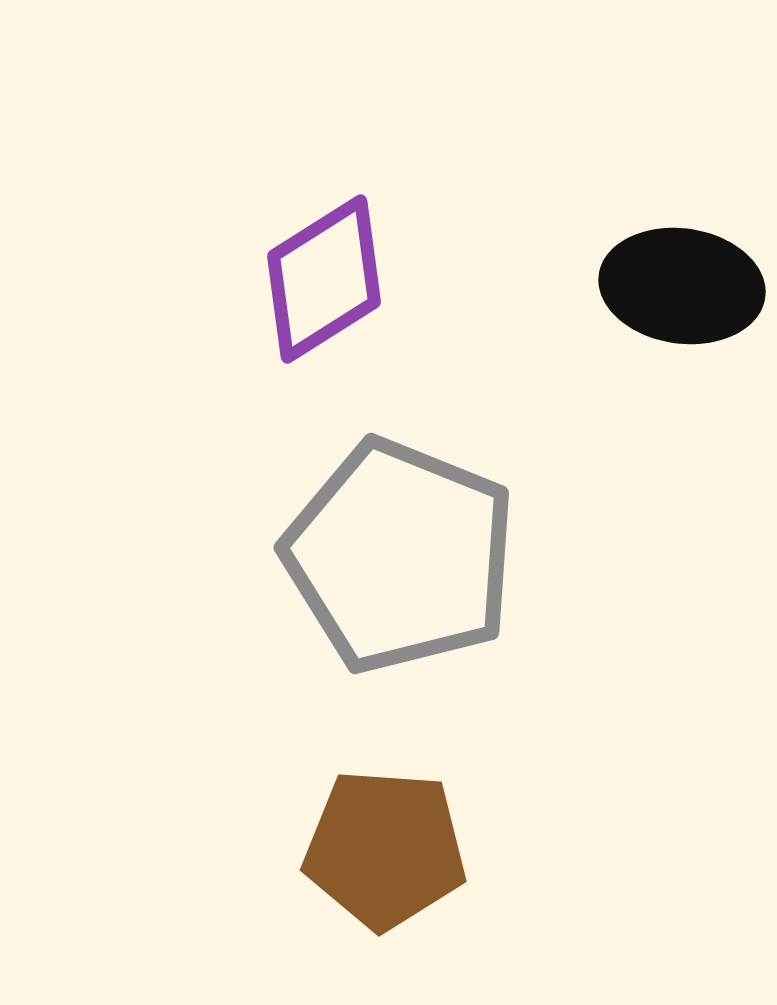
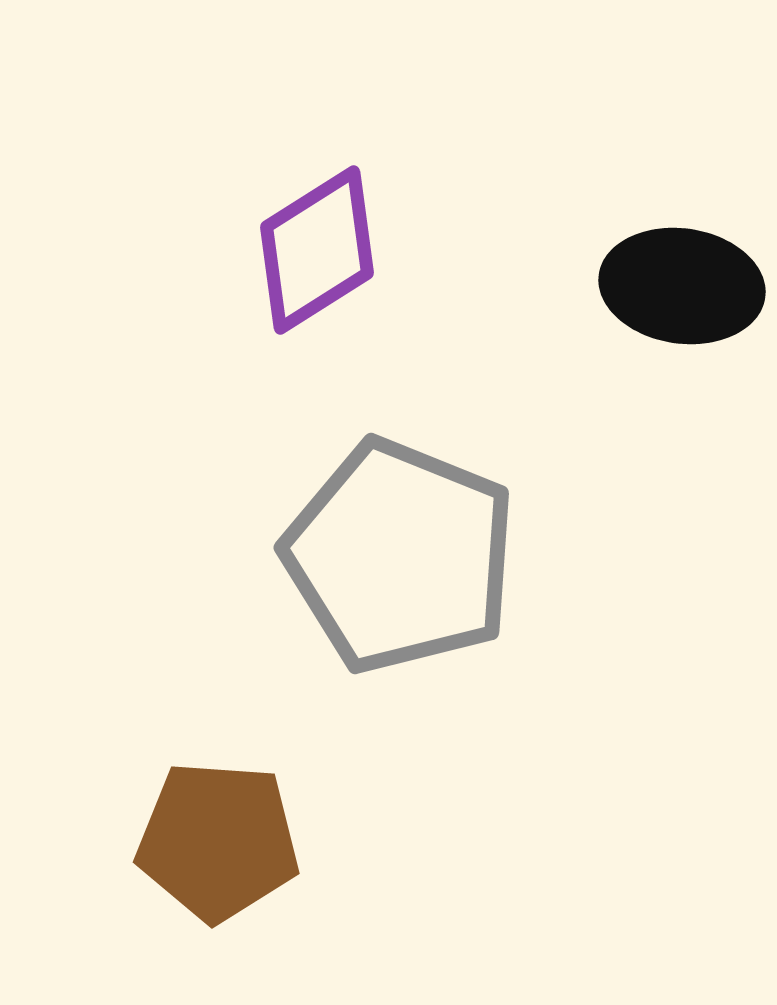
purple diamond: moved 7 px left, 29 px up
brown pentagon: moved 167 px left, 8 px up
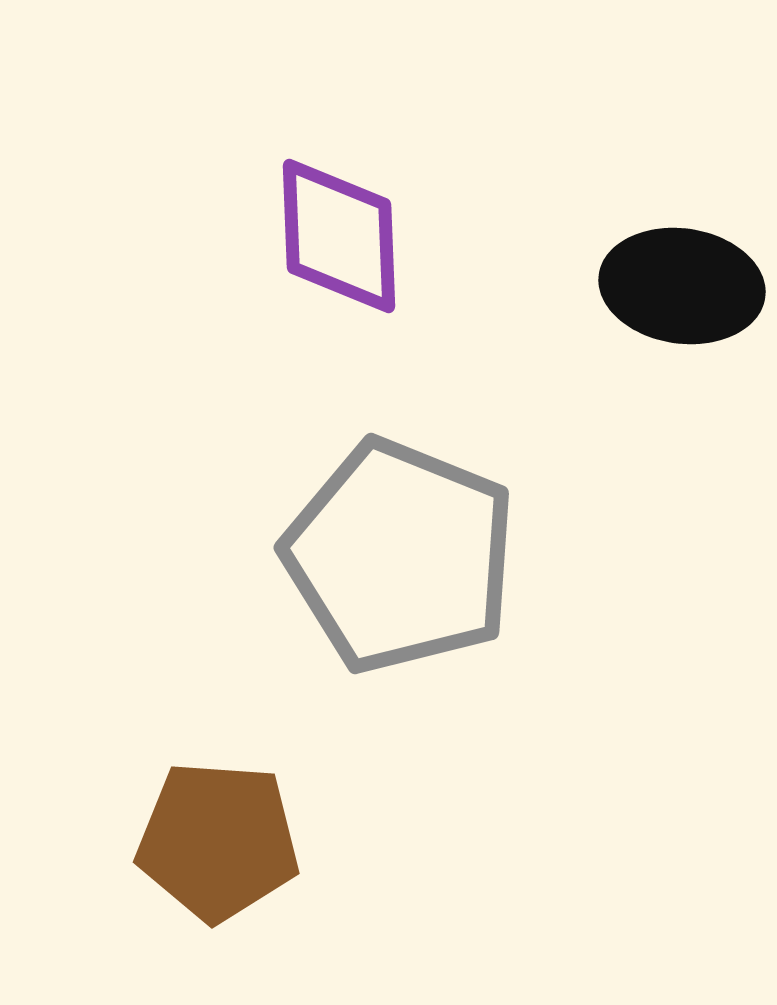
purple diamond: moved 22 px right, 14 px up; rotated 60 degrees counterclockwise
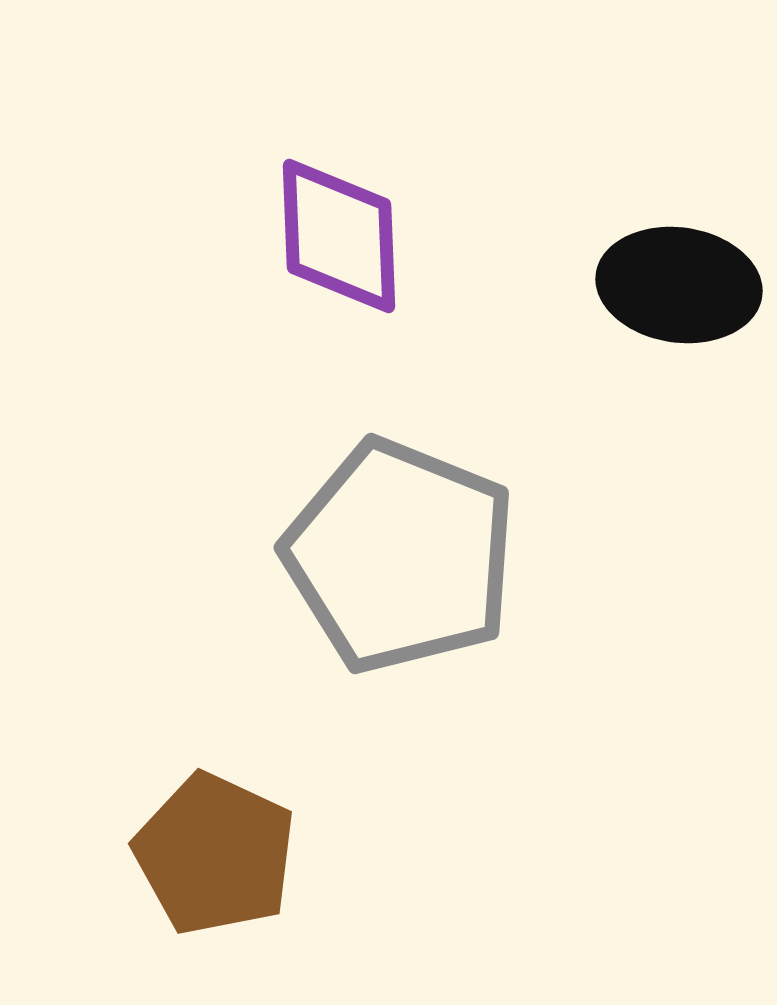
black ellipse: moved 3 px left, 1 px up
brown pentagon: moved 3 px left, 13 px down; rotated 21 degrees clockwise
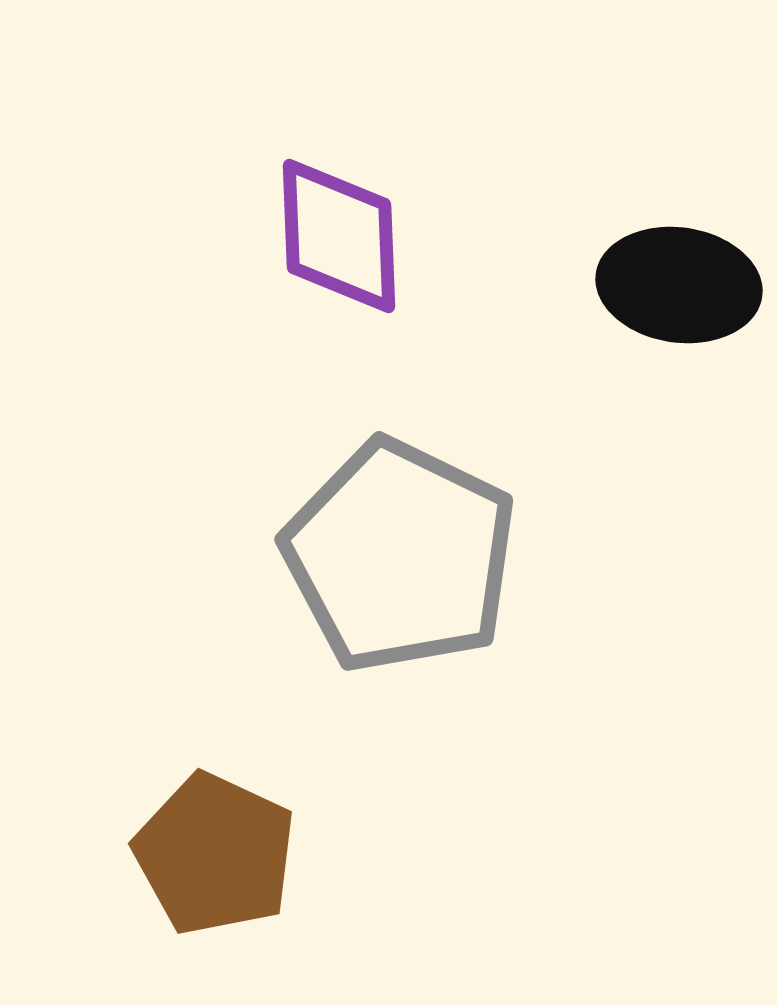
gray pentagon: rotated 4 degrees clockwise
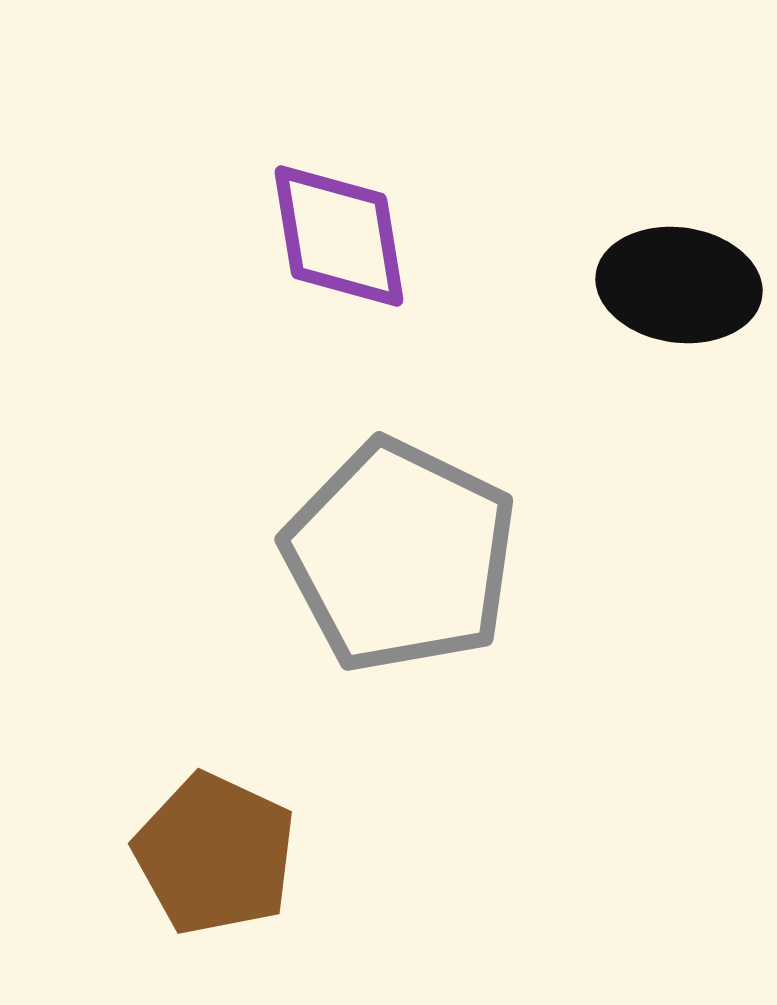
purple diamond: rotated 7 degrees counterclockwise
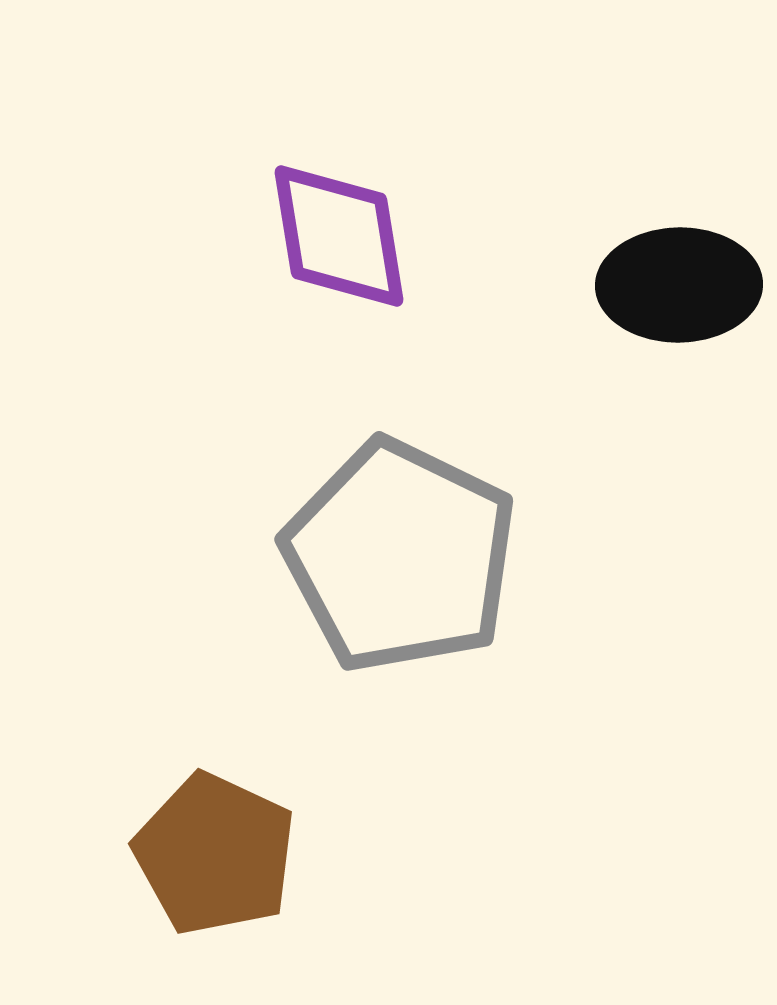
black ellipse: rotated 9 degrees counterclockwise
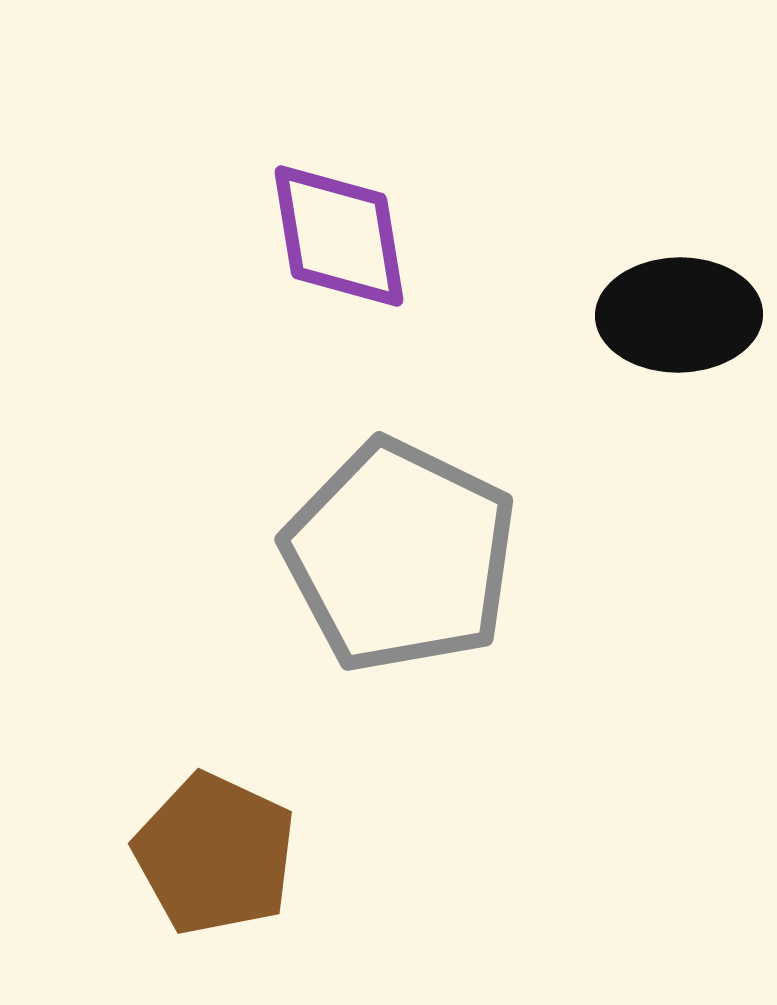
black ellipse: moved 30 px down
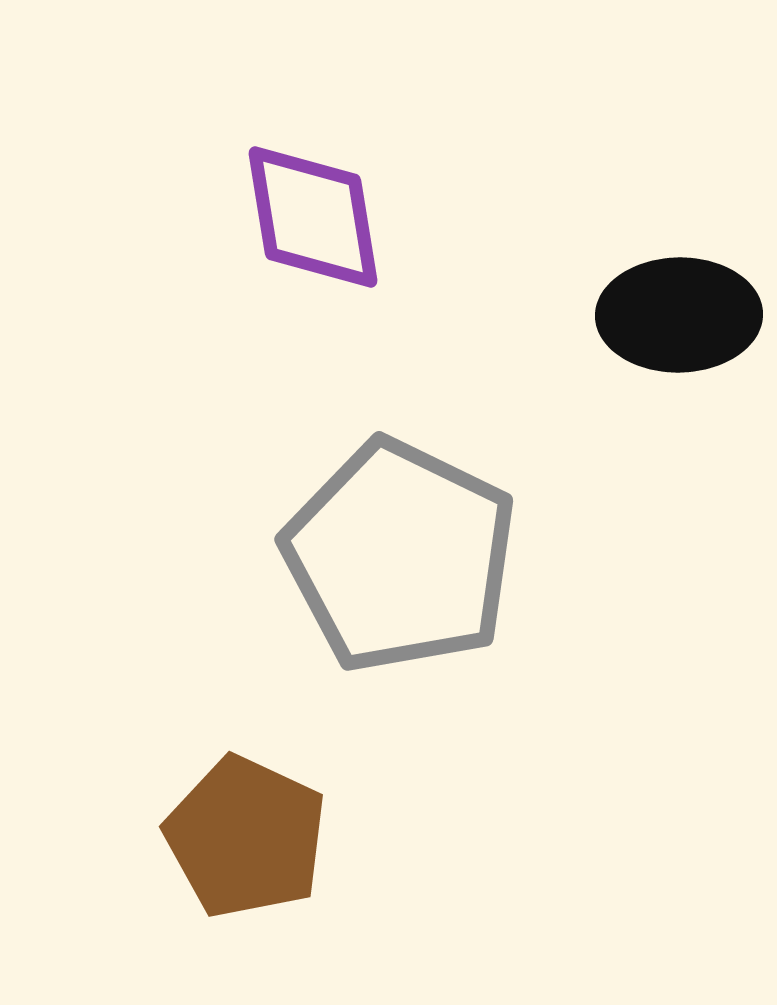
purple diamond: moved 26 px left, 19 px up
brown pentagon: moved 31 px right, 17 px up
